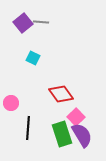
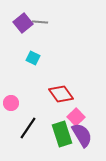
gray line: moved 1 px left
black line: rotated 30 degrees clockwise
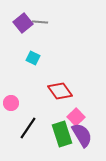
red diamond: moved 1 px left, 3 px up
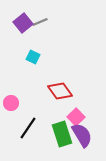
gray line: rotated 28 degrees counterclockwise
cyan square: moved 1 px up
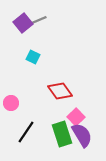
gray line: moved 1 px left, 2 px up
black line: moved 2 px left, 4 px down
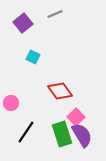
gray line: moved 16 px right, 6 px up
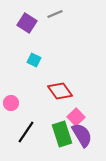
purple square: moved 4 px right; rotated 18 degrees counterclockwise
cyan square: moved 1 px right, 3 px down
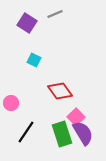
purple semicircle: moved 1 px right, 2 px up
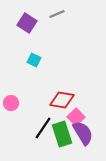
gray line: moved 2 px right
red diamond: moved 2 px right, 9 px down; rotated 45 degrees counterclockwise
black line: moved 17 px right, 4 px up
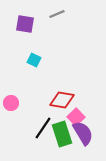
purple square: moved 2 px left, 1 px down; rotated 24 degrees counterclockwise
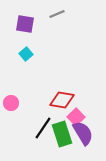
cyan square: moved 8 px left, 6 px up; rotated 24 degrees clockwise
